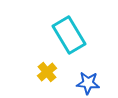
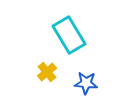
blue star: moved 2 px left
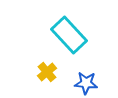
cyan rectangle: rotated 12 degrees counterclockwise
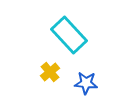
yellow cross: moved 3 px right
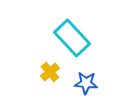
cyan rectangle: moved 3 px right, 3 px down
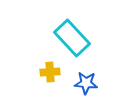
yellow cross: rotated 36 degrees clockwise
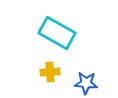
cyan rectangle: moved 15 px left, 5 px up; rotated 18 degrees counterclockwise
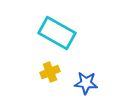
yellow cross: rotated 18 degrees counterclockwise
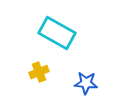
yellow cross: moved 11 px left
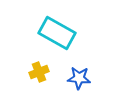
blue star: moved 7 px left, 5 px up
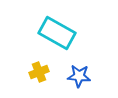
blue star: moved 2 px up
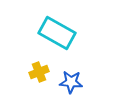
blue star: moved 8 px left, 6 px down
